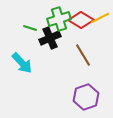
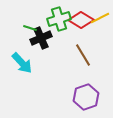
black cross: moved 9 px left
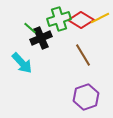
green line: rotated 24 degrees clockwise
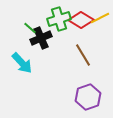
purple hexagon: moved 2 px right
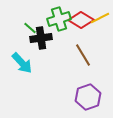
black cross: rotated 15 degrees clockwise
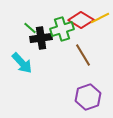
green cross: moved 3 px right, 10 px down
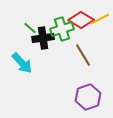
yellow line: moved 1 px down
black cross: moved 2 px right
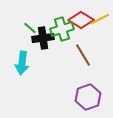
cyan arrow: rotated 50 degrees clockwise
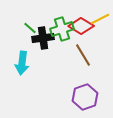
red diamond: moved 6 px down
purple hexagon: moved 3 px left
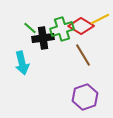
cyan arrow: rotated 20 degrees counterclockwise
